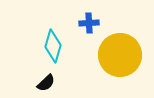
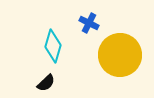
blue cross: rotated 30 degrees clockwise
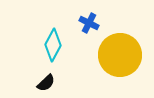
cyan diamond: moved 1 px up; rotated 12 degrees clockwise
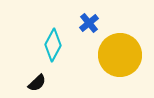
blue cross: rotated 24 degrees clockwise
black semicircle: moved 9 px left
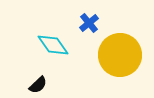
cyan diamond: rotated 64 degrees counterclockwise
black semicircle: moved 1 px right, 2 px down
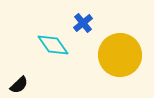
blue cross: moved 6 px left
black semicircle: moved 19 px left
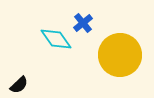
cyan diamond: moved 3 px right, 6 px up
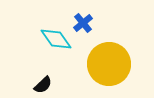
yellow circle: moved 11 px left, 9 px down
black semicircle: moved 24 px right
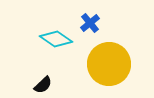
blue cross: moved 7 px right
cyan diamond: rotated 20 degrees counterclockwise
